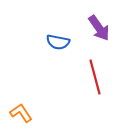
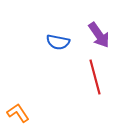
purple arrow: moved 7 px down
orange L-shape: moved 3 px left
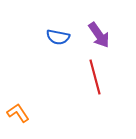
blue semicircle: moved 5 px up
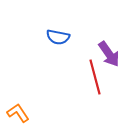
purple arrow: moved 10 px right, 19 px down
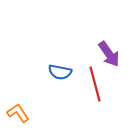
blue semicircle: moved 2 px right, 35 px down
red line: moved 7 px down
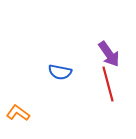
red line: moved 13 px right
orange L-shape: rotated 20 degrees counterclockwise
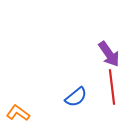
blue semicircle: moved 16 px right, 25 px down; rotated 50 degrees counterclockwise
red line: moved 4 px right, 3 px down; rotated 8 degrees clockwise
